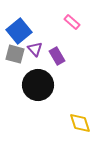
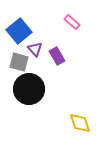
gray square: moved 4 px right, 8 px down
black circle: moved 9 px left, 4 px down
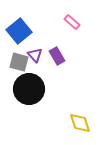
purple triangle: moved 6 px down
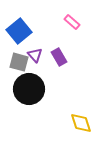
purple rectangle: moved 2 px right, 1 px down
yellow diamond: moved 1 px right
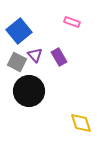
pink rectangle: rotated 21 degrees counterclockwise
gray square: moved 2 px left; rotated 12 degrees clockwise
black circle: moved 2 px down
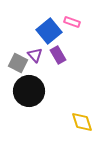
blue square: moved 30 px right
purple rectangle: moved 1 px left, 2 px up
gray square: moved 1 px right, 1 px down
yellow diamond: moved 1 px right, 1 px up
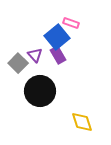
pink rectangle: moved 1 px left, 1 px down
blue square: moved 8 px right, 6 px down
gray square: rotated 18 degrees clockwise
black circle: moved 11 px right
